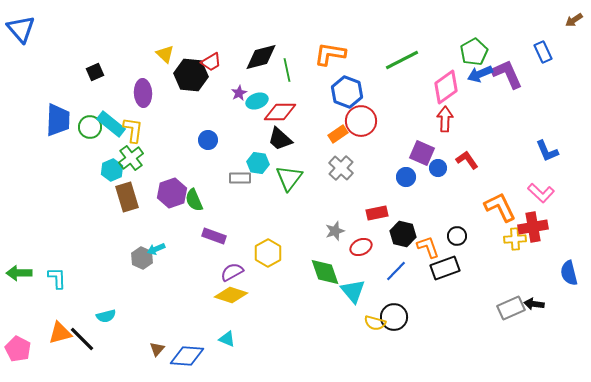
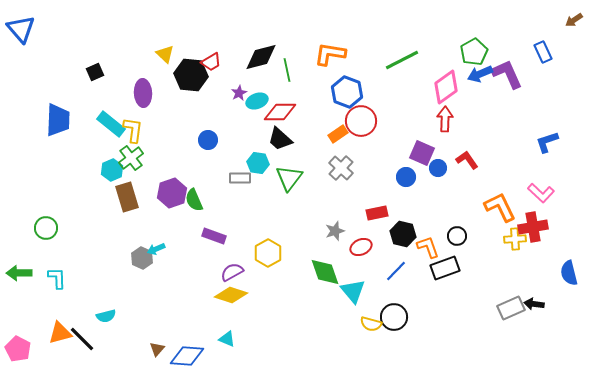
green circle at (90, 127): moved 44 px left, 101 px down
blue L-shape at (547, 151): moved 9 px up; rotated 95 degrees clockwise
yellow semicircle at (375, 323): moved 4 px left, 1 px down
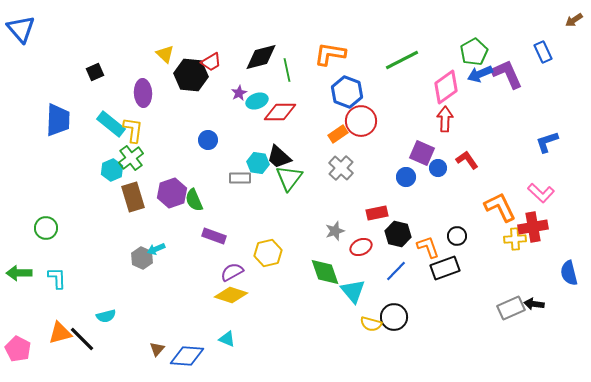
black trapezoid at (280, 139): moved 1 px left, 18 px down
brown rectangle at (127, 197): moved 6 px right
black hexagon at (403, 234): moved 5 px left
yellow hexagon at (268, 253): rotated 16 degrees clockwise
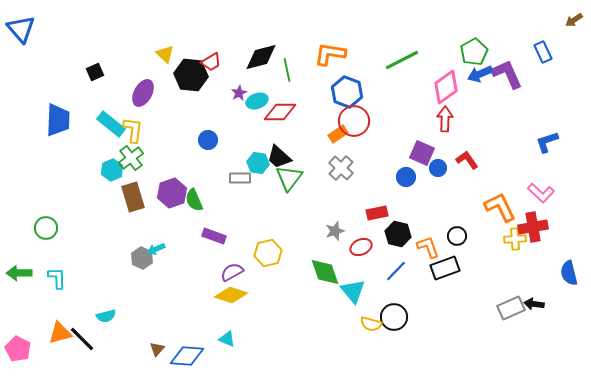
purple ellipse at (143, 93): rotated 32 degrees clockwise
red circle at (361, 121): moved 7 px left
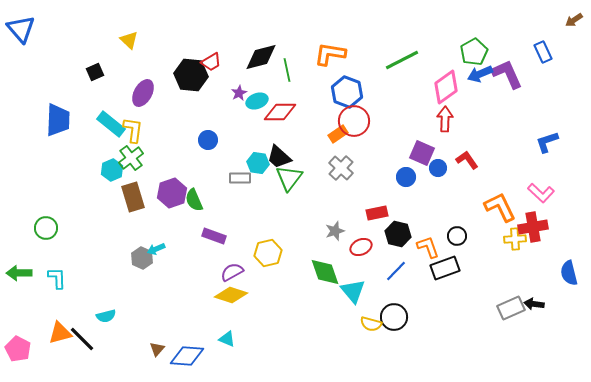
yellow triangle at (165, 54): moved 36 px left, 14 px up
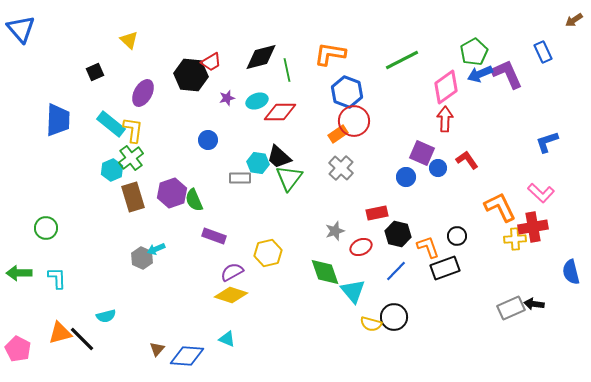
purple star at (239, 93): moved 12 px left, 5 px down; rotated 14 degrees clockwise
blue semicircle at (569, 273): moved 2 px right, 1 px up
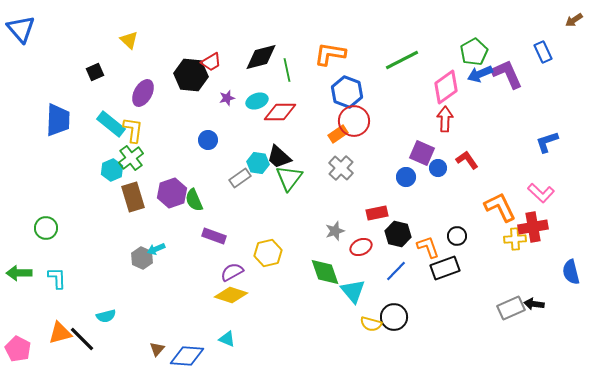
gray rectangle at (240, 178): rotated 35 degrees counterclockwise
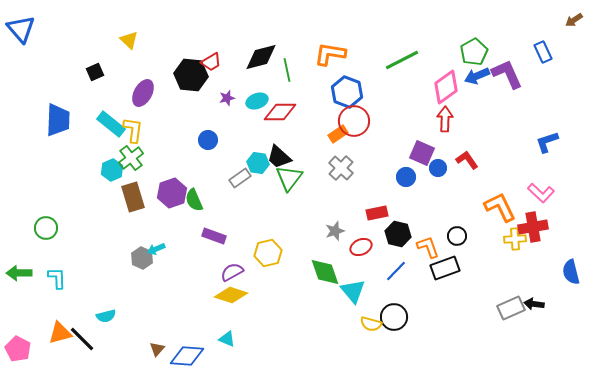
blue arrow at (480, 74): moved 3 px left, 2 px down
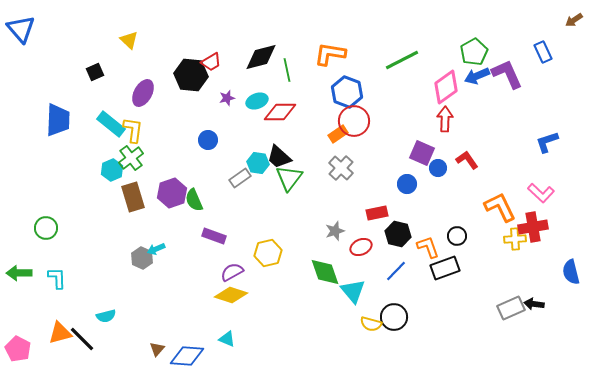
blue circle at (406, 177): moved 1 px right, 7 px down
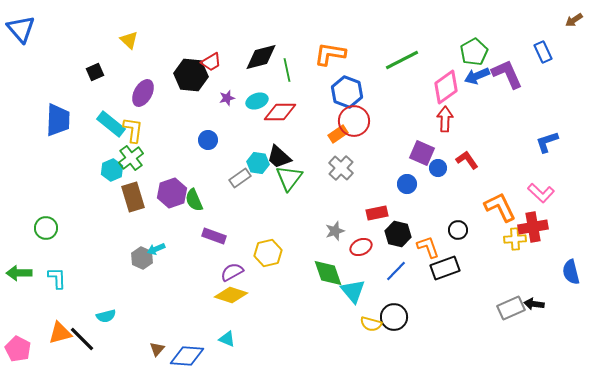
black circle at (457, 236): moved 1 px right, 6 px up
green diamond at (325, 272): moved 3 px right, 1 px down
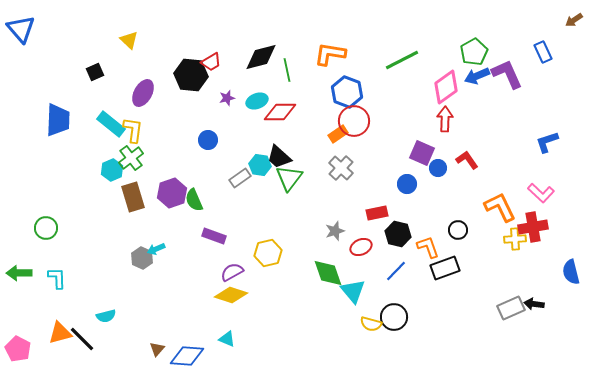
cyan hexagon at (258, 163): moved 2 px right, 2 px down
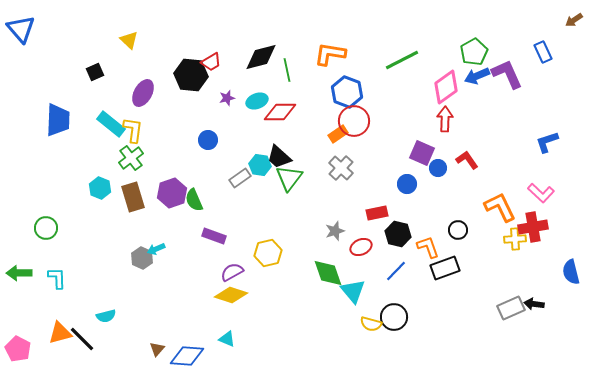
cyan hexagon at (112, 170): moved 12 px left, 18 px down; rotated 15 degrees counterclockwise
